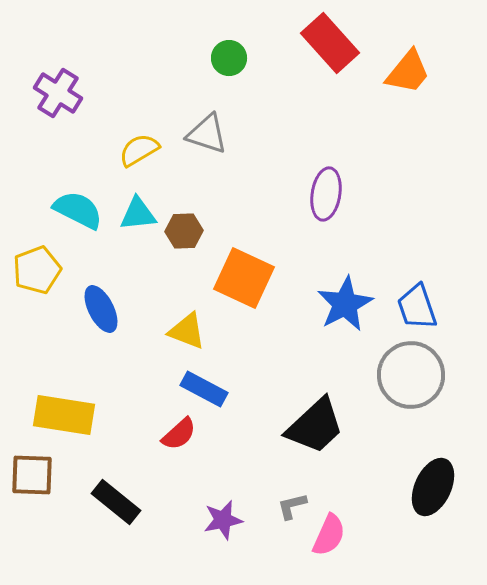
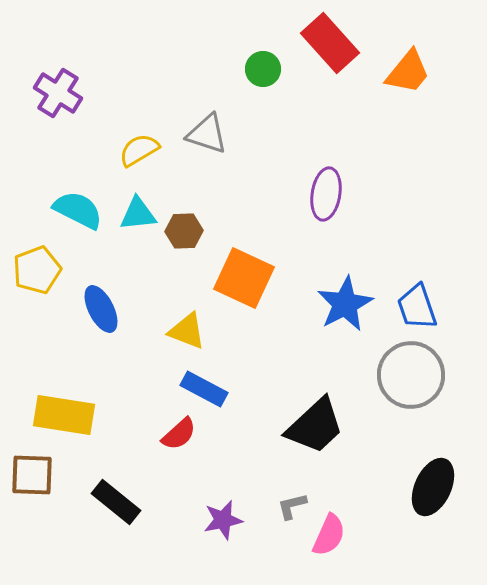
green circle: moved 34 px right, 11 px down
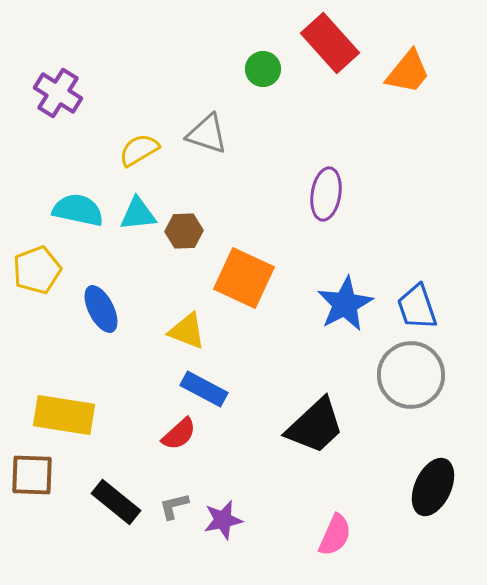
cyan semicircle: rotated 15 degrees counterclockwise
gray L-shape: moved 118 px left
pink semicircle: moved 6 px right
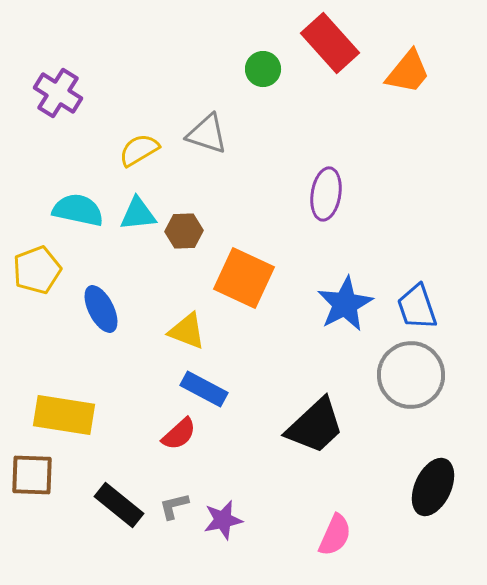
black rectangle: moved 3 px right, 3 px down
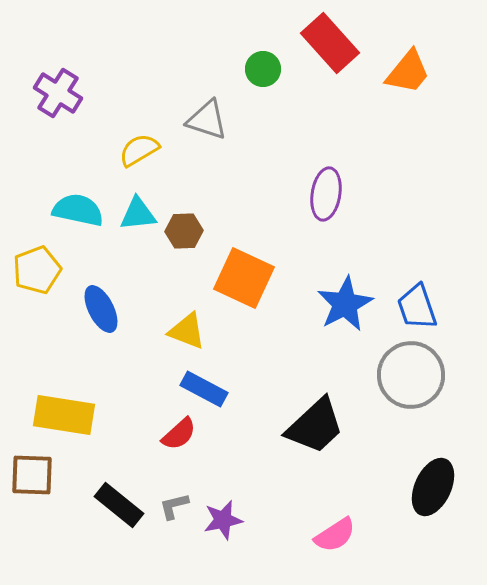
gray triangle: moved 14 px up
pink semicircle: rotated 33 degrees clockwise
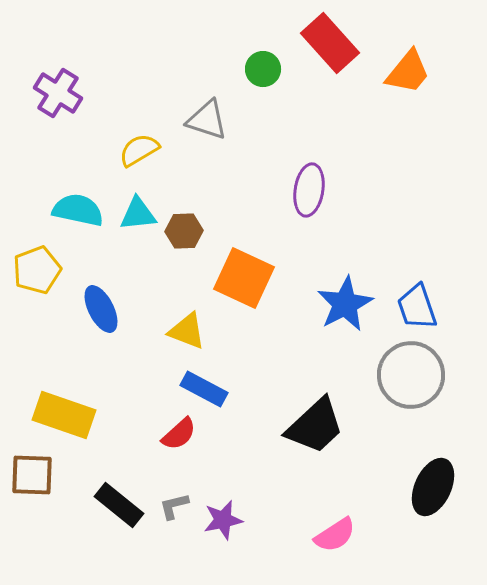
purple ellipse: moved 17 px left, 4 px up
yellow rectangle: rotated 10 degrees clockwise
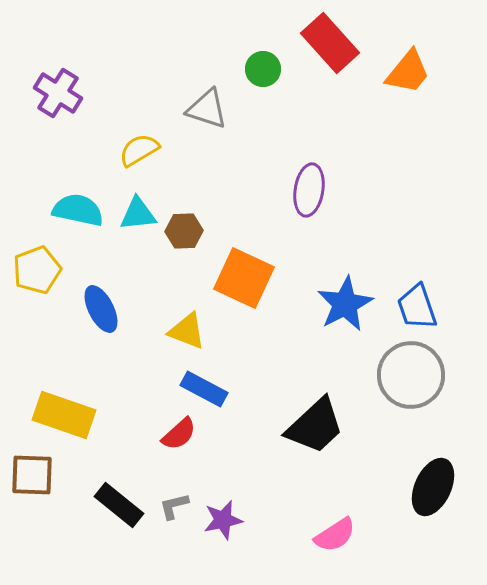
gray triangle: moved 11 px up
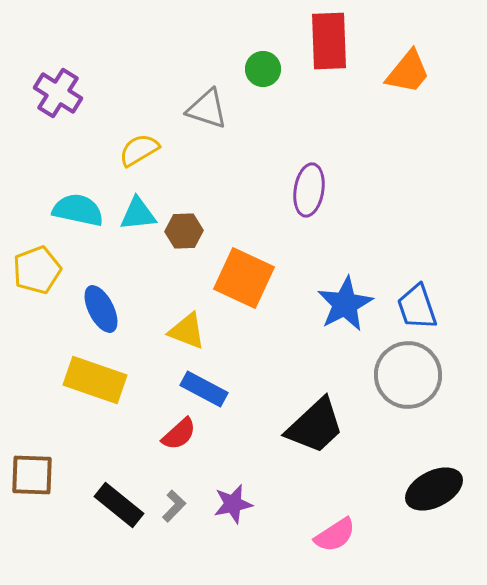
red rectangle: moved 1 px left, 2 px up; rotated 40 degrees clockwise
gray circle: moved 3 px left
yellow rectangle: moved 31 px right, 35 px up
black ellipse: moved 1 px right, 2 px down; rotated 38 degrees clockwise
gray L-shape: rotated 148 degrees clockwise
purple star: moved 10 px right, 16 px up
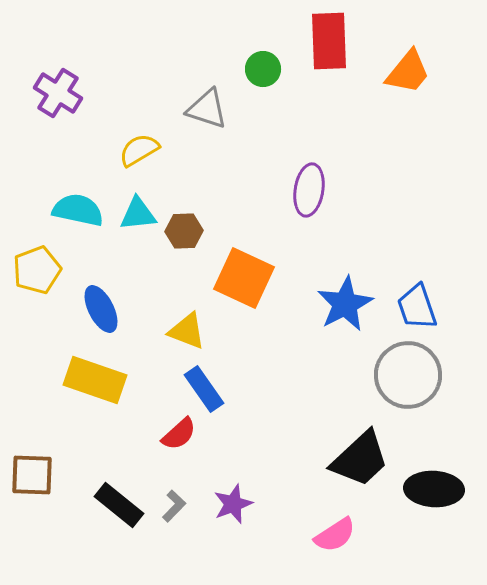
blue rectangle: rotated 27 degrees clockwise
black trapezoid: moved 45 px right, 33 px down
black ellipse: rotated 30 degrees clockwise
purple star: rotated 9 degrees counterclockwise
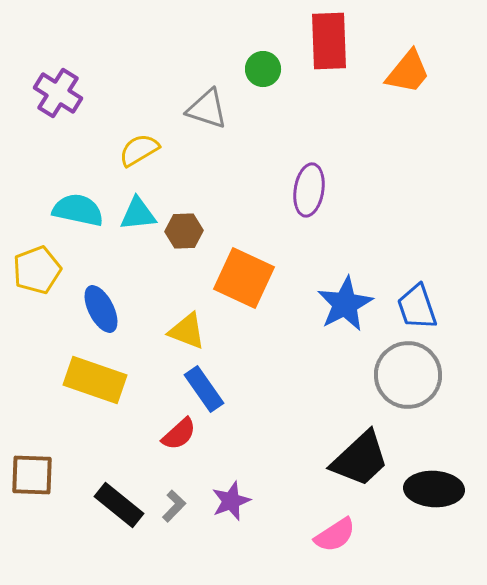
purple star: moved 2 px left, 3 px up
